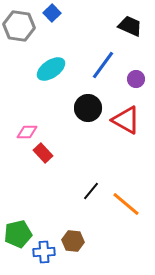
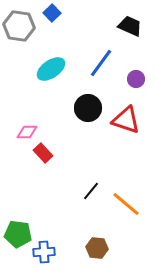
blue line: moved 2 px left, 2 px up
red triangle: rotated 12 degrees counterclockwise
green pentagon: rotated 20 degrees clockwise
brown hexagon: moved 24 px right, 7 px down
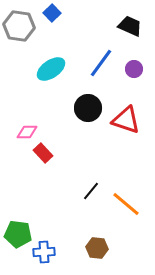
purple circle: moved 2 px left, 10 px up
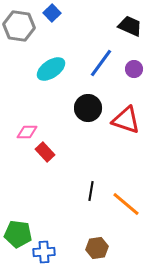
red rectangle: moved 2 px right, 1 px up
black line: rotated 30 degrees counterclockwise
brown hexagon: rotated 15 degrees counterclockwise
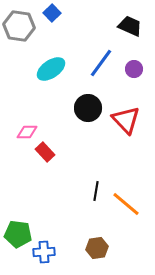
red triangle: rotated 28 degrees clockwise
black line: moved 5 px right
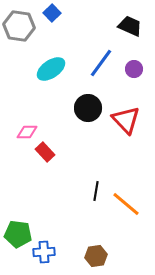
brown hexagon: moved 1 px left, 8 px down
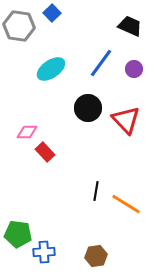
orange line: rotated 8 degrees counterclockwise
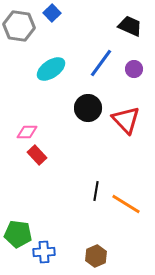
red rectangle: moved 8 px left, 3 px down
brown hexagon: rotated 15 degrees counterclockwise
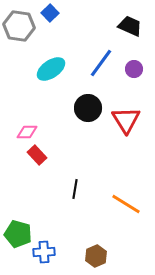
blue square: moved 2 px left
red triangle: rotated 12 degrees clockwise
black line: moved 21 px left, 2 px up
green pentagon: rotated 8 degrees clockwise
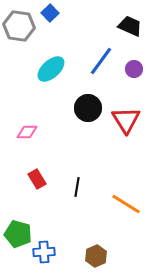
blue line: moved 2 px up
cyan ellipse: rotated 8 degrees counterclockwise
red rectangle: moved 24 px down; rotated 12 degrees clockwise
black line: moved 2 px right, 2 px up
